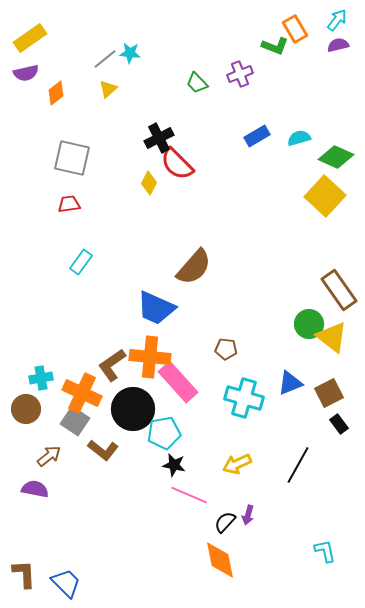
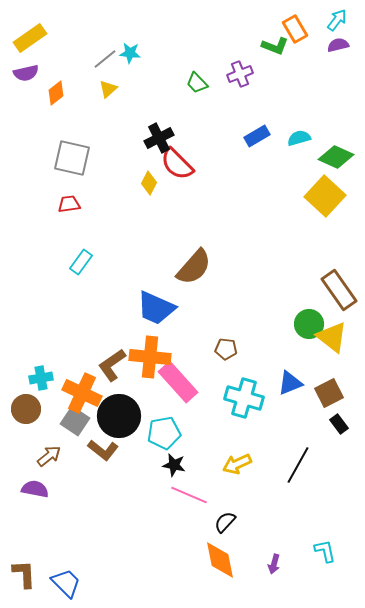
black circle at (133, 409): moved 14 px left, 7 px down
purple arrow at (248, 515): moved 26 px right, 49 px down
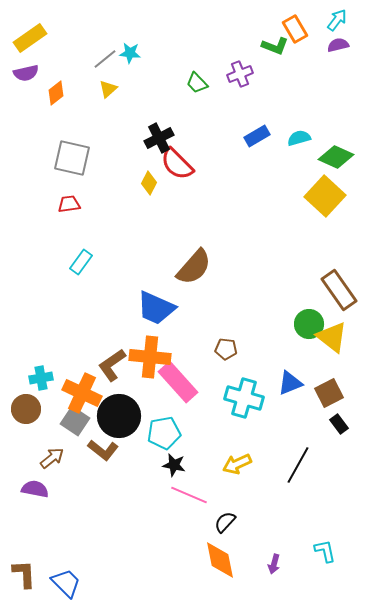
brown arrow at (49, 456): moved 3 px right, 2 px down
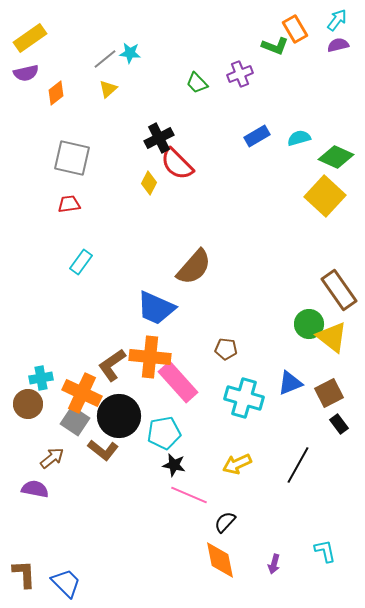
brown circle at (26, 409): moved 2 px right, 5 px up
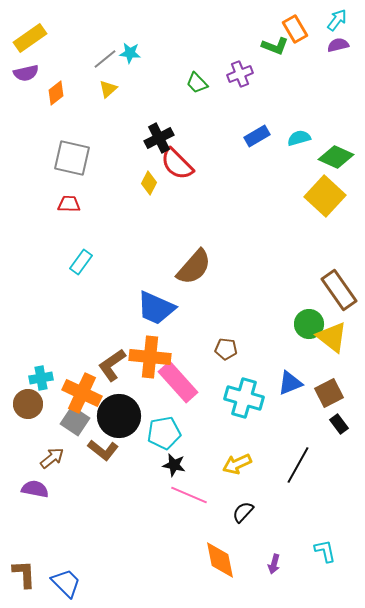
red trapezoid at (69, 204): rotated 10 degrees clockwise
black semicircle at (225, 522): moved 18 px right, 10 px up
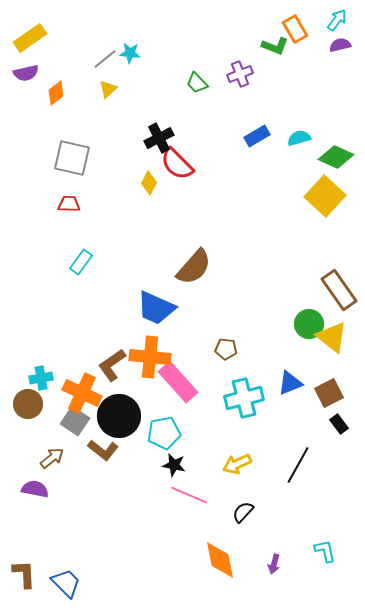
purple semicircle at (338, 45): moved 2 px right
cyan cross at (244, 398): rotated 30 degrees counterclockwise
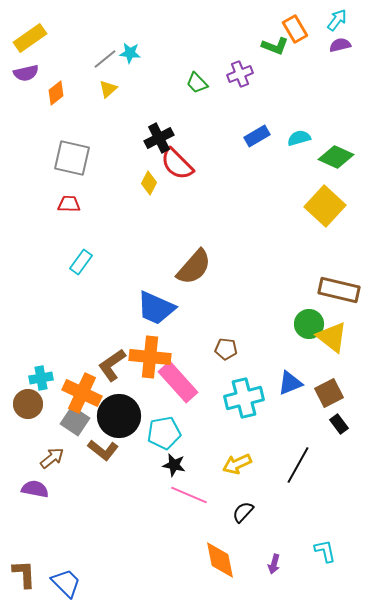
yellow square at (325, 196): moved 10 px down
brown rectangle at (339, 290): rotated 42 degrees counterclockwise
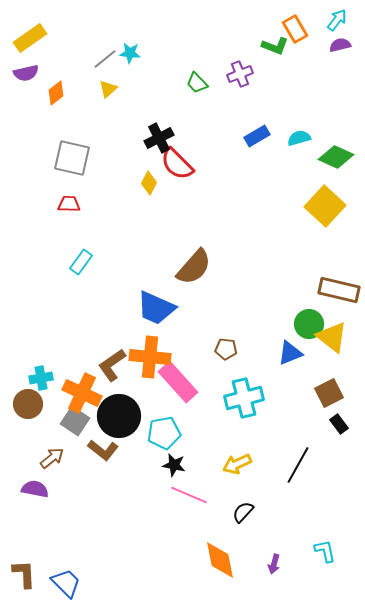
blue triangle at (290, 383): moved 30 px up
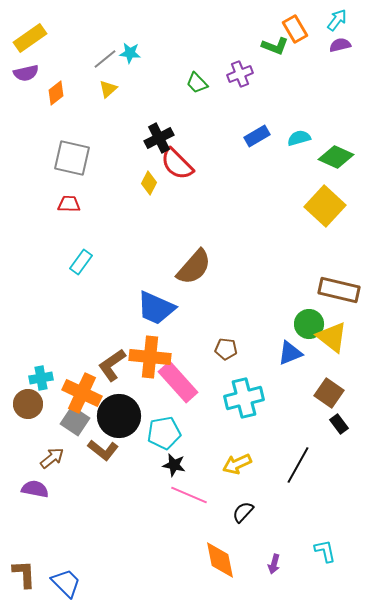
brown square at (329, 393): rotated 28 degrees counterclockwise
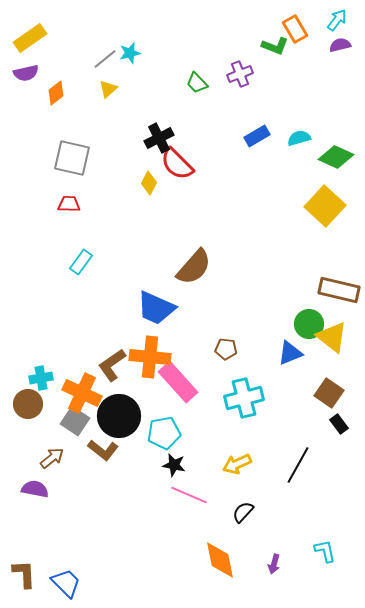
cyan star at (130, 53): rotated 20 degrees counterclockwise
